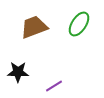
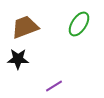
brown trapezoid: moved 9 px left
black star: moved 13 px up
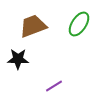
brown trapezoid: moved 8 px right, 1 px up
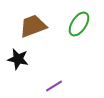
black star: rotated 10 degrees clockwise
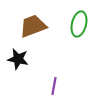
green ellipse: rotated 20 degrees counterclockwise
purple line: rotated 48 degrees counterclockwise
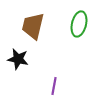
brown trapezoid: rotated 56 degrees counterclockwise
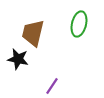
brown trapezoid: moved 7 px down
purple line: moved 2 px left; rotated 24 degrees clockwise
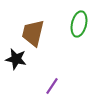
black star: moved 2 px left
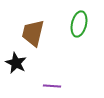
black star: moved 4 px down; rotated 15 degrees clockwise
purple line: rotated 60 degrees clockwise
